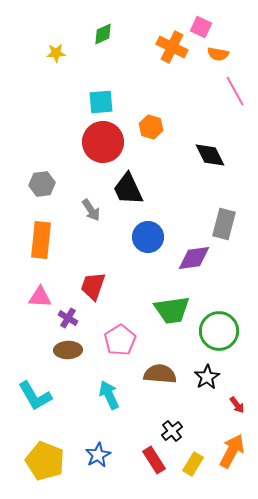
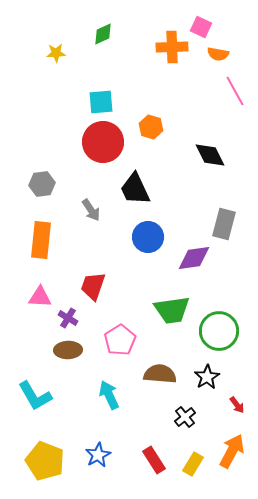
orange cross: rotated 28 degrees counterclockwise
black trapezoid: moved 7 px right
black cross: moved 13 px right, 14 px up
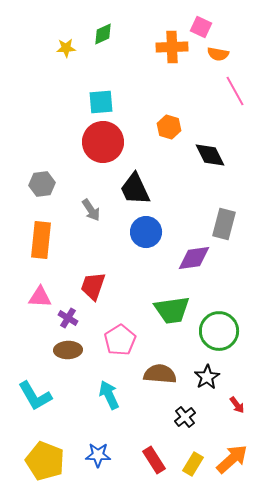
yellow star: moved 10 px right, 5 px up
orange hexagon: moved 18 px right
blue circle: moved 2 px left, 5 px up
orange arrow: moved 8 px down; rotated 20 degrees clockwise
blue star: rotated 30 degrees clockwise
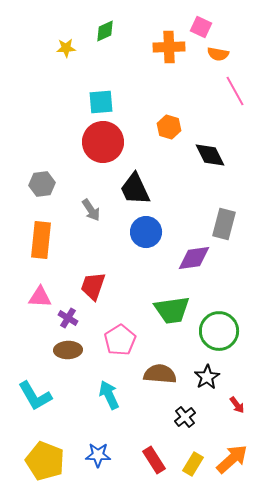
green diamond: moved 2 px right, 3 px up
orange cross: moved 3 px left
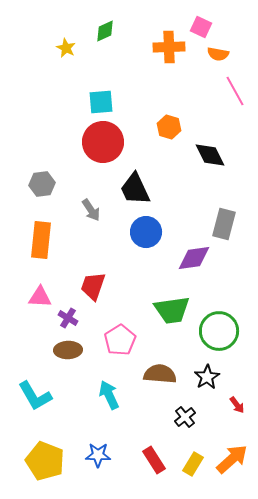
yellow star: rotated 30 degrees clockwise
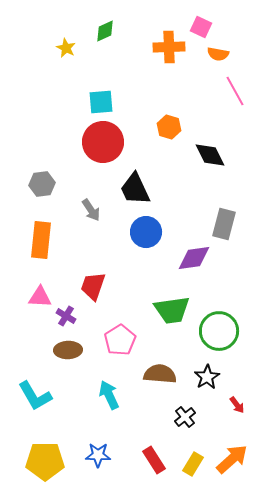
purple cross: moved 2 px left, 2 px up
yellow pentagon: rotated 21 degrees counterclockwise
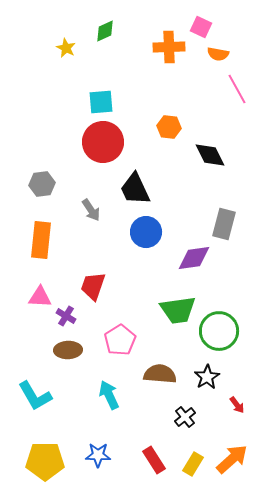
pink line: moved 2 px right, 2 px up
orange hexagon: rotated 10 degrees counterclockwise
green trapezoid: moved 6 px right
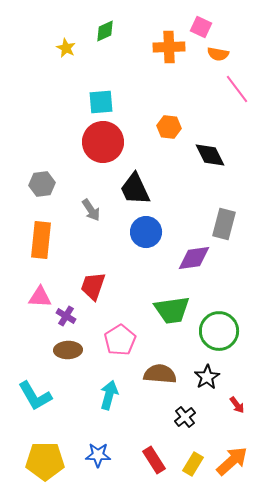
pink line: rotated 8 degrees counterclockwise
green trapezoid: moved 6 px left
cyan arrow: rotated 40 degrees clockwise
orange arrow: moved 2 px down
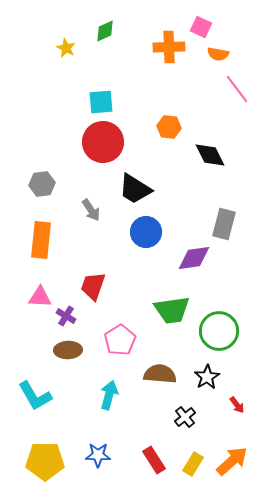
black trapezoid: rotated 33 degrees counterclockwise
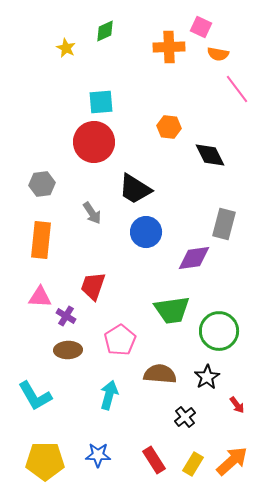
red circle: moved 9 px left
gray arrow: moved 1 px right, 3 px down
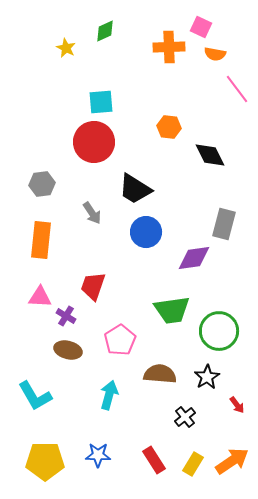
orange semicircle: moved 3 px left
brown ellipse: rotated 16 degrees clockwise
orange arrow: rotated 8 degrees clockwise
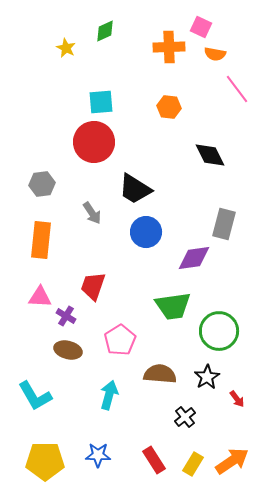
orange hexagon: moved 20 px up
green trapezoid: moved 1 px right, 4 px up
red arrow: moved 6 px up
